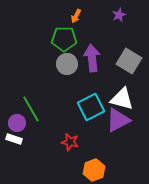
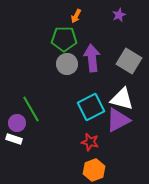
red star: moved 20 px right
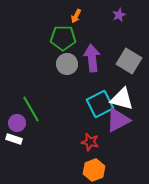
green pentagon: moved 1 px left, 1 px up
cyan square: moved 9 px right, 3 px up
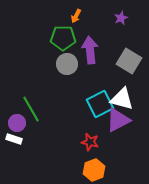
purple star: moved 2 px right, 3 px down
purple arrow: moved 2 px left, 8 px up
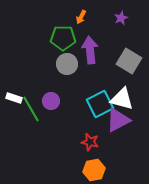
orange arrow: moved 5 px right, 1 px down
purple circle: moved 34 px right, 22 px up
white rectangle: moved 41 px up
orange hexagon: rotated 10 degrees clockwise
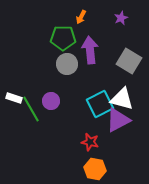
orange hexagon: moved 1 px right, 1 px up; rotated 20 degrees clockwise
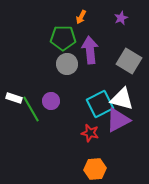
red star: moved 9 px up
orange hexagon: rotated 15 degrees counterclockwise
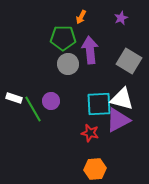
gray circle: moved 1 px right
cyan square: moved 1 px left; rotated 24 degrees clockwise
green line: moved 2 px right
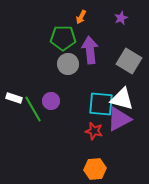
cyan square: moved 2 px right; rotated 8 degrees clockwise
purple triangle: moved 1 px right, 1 px up
red star: moved 4 px right, 2 px up
